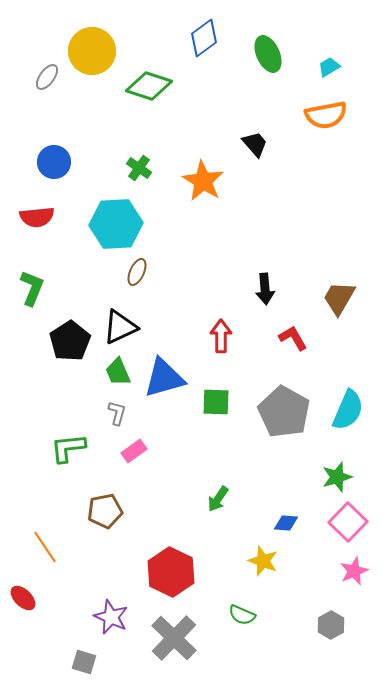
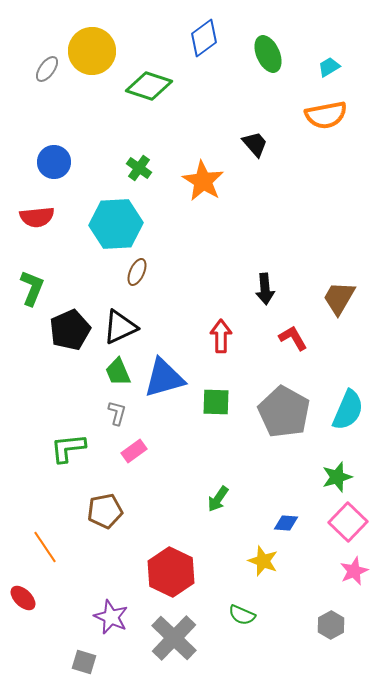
gray ellipse at (47, 77): moved 8 px up
black pentagon at (70, 341): moved 11 px up; rotated 9 degrees clockwise
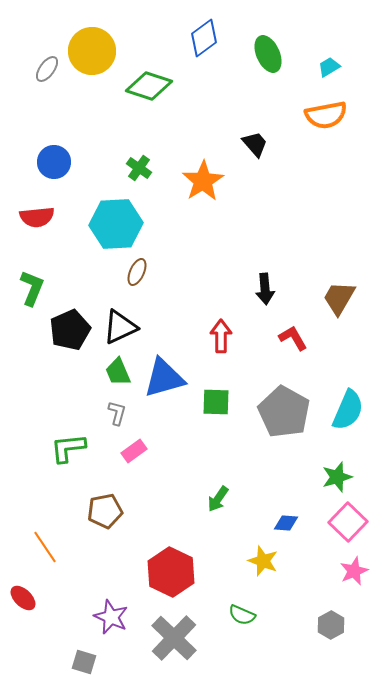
orange star at (203, 181): rotated 9 degrees clockwise
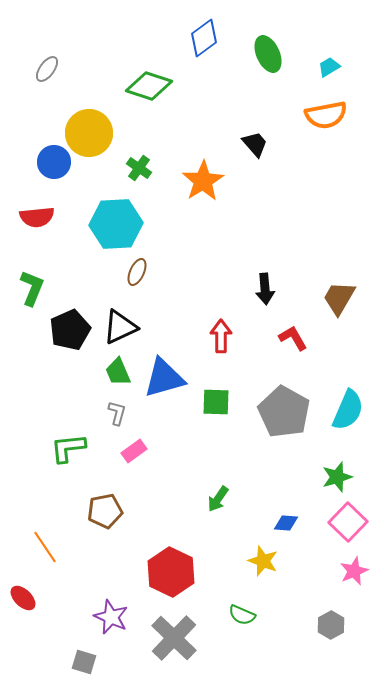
yellow circle at (92, 51): moved 3 px left, 82 px down
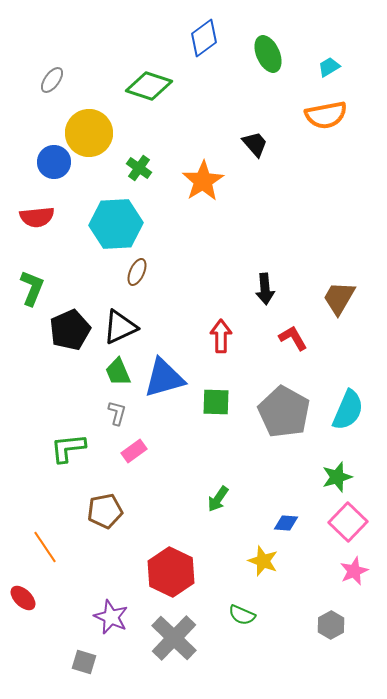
gray ellipse at (47, 69): moved 5 px right, 11 px down
